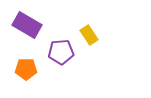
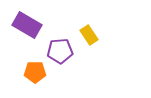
purple pentagon: moved 1 px left, 1 px up
orange pentagon: moved 9 px right, 3 px down
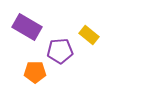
purple rectangle: moved 2 px down
yellow rectangle: rotated 18 degrees counterclockwise
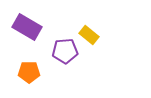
purple pentagon: moved 5 px right
orange pentagon: moved 6 px left
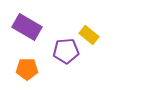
purple pentagon: moved 1 px right
orange pentagon: moved 2 px left, 3 px up
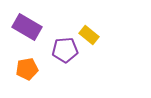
purple pentagon: moved 1 px left, 1 px up
orange pentagon: rotated 10 degrees counterclockwise
